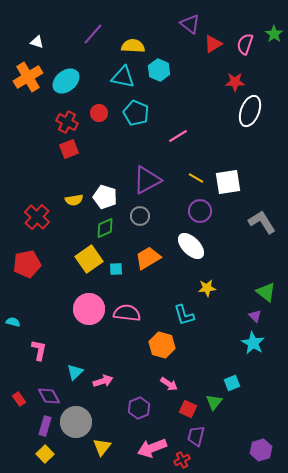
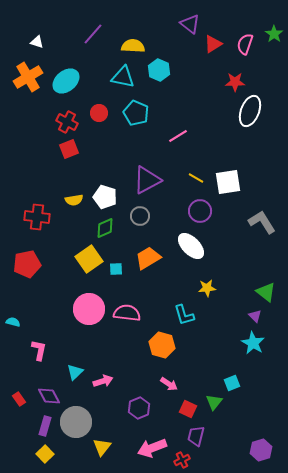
red cross at (37, 217): rotated 35 degrees counterclockwise
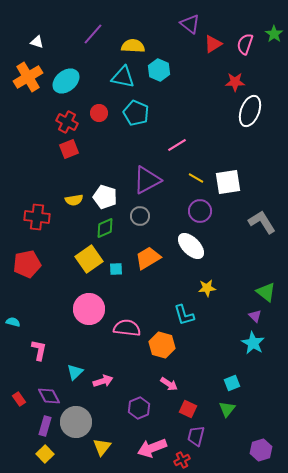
pink line at (178, 136): moved 1 px left, 9 px down
pink semicircle at (127, 313): moved 15 px down
green triangle at (214, 402): moved 13 px right, 7 px down
